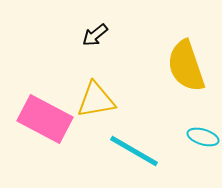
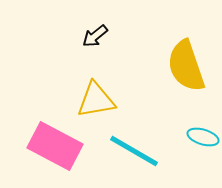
black arrow: moved 1 px down
pink rectangle: moved 10 px right, 27 px down
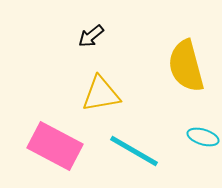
black arrow: moved 4 px left
yellow semicircle: rotated 4 degrees clockwise
yellow triangle: moved 5 px right, 6 px up
